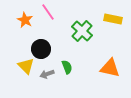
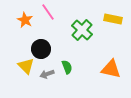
green cross: moved 1 px up
orange triangle: moved 1 px right, 1 px down
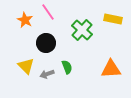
black circle: moved 5 px right, 6 px up
orange triangle: rotated 15 degrees counterclockwise
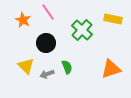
orange star: moved 2 px left
orange triangle: rotated 15 degrees counterclockwise
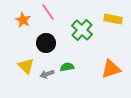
green semicircle: rotated 80 degrees counterclockwise
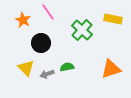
black circle: moved 5 px left
yellow triangle: moved 2 px down
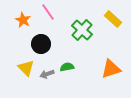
yellow rectangle: rotated 30 degrees clockwise
black circle: moved 1 px down
